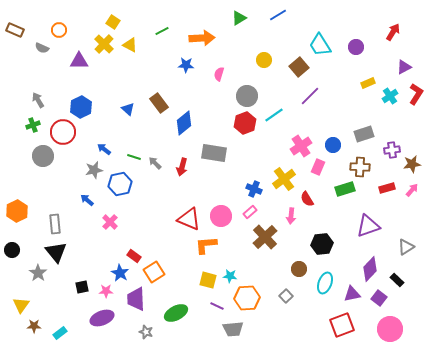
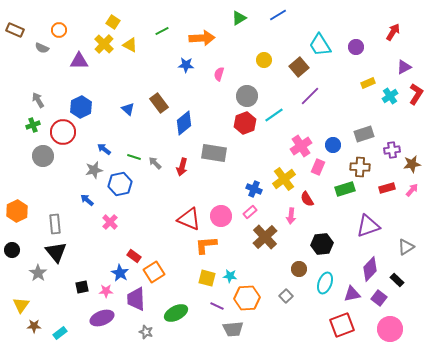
yellow square at (208, 280): moved 1 px left, 2 px up
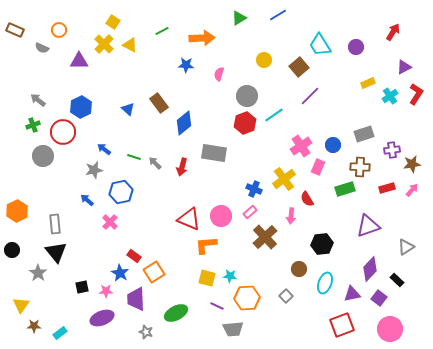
gray arrow at (38, 100): rotated 21 degrees counterclockwise
blue hexagon at (120, 184): moved 1 px right, 8 px down
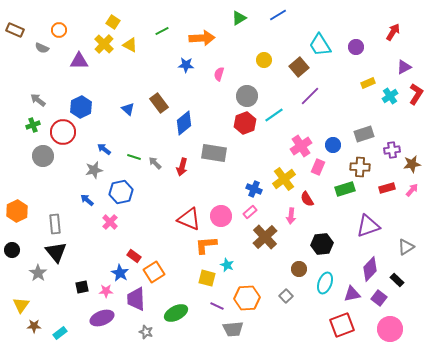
cyan star at (230, 276): moved 3 px left, 11 px up; rotated 16 degrees clockwise
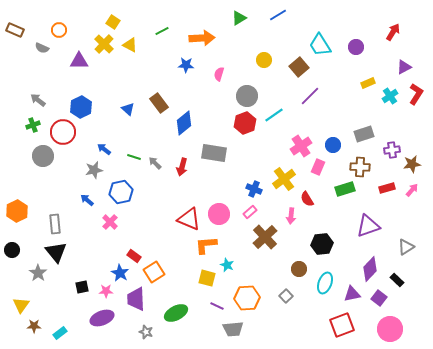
pink circle at (221, 216): moved 2 px left, 2 px up
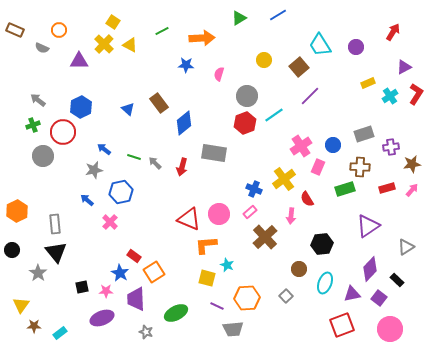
purple cross at (392, 150): moved 1 px left, 3 px up
purple triangle at (368, 226): rotated 15 degrees counterclockwise
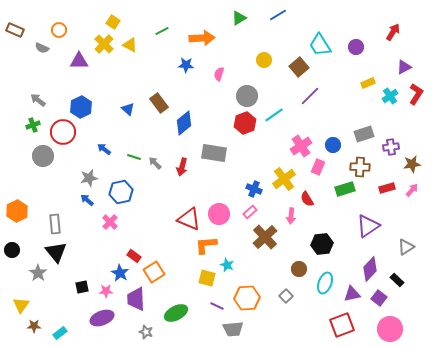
gray star at (94, 170): moved 5 px left, 8 px down
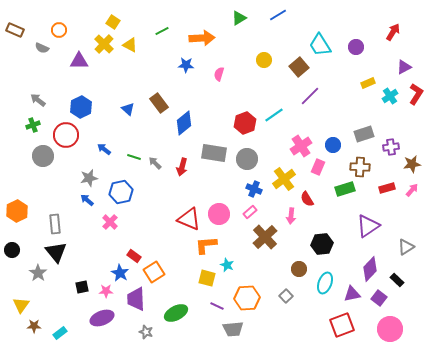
gray circle at (247, 96): moved 63 px down
red circle at (63, 132): moved 3 px right, 3 px down
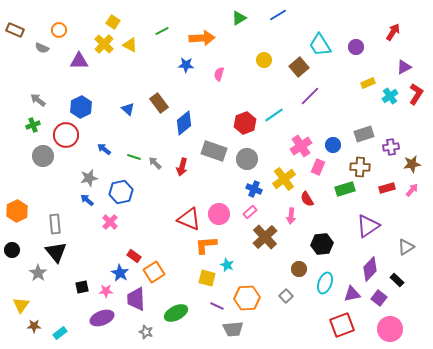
gray rectangle at (214, 153): moved 2 px up; rotated 10 degrees clockwise
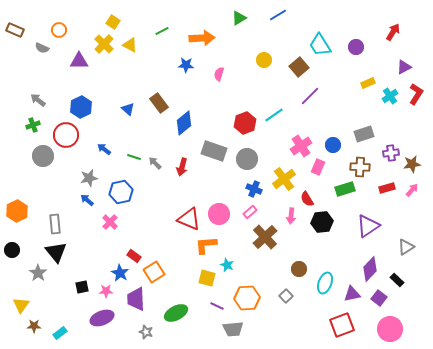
purple cross at (391, 147): moved 6 px down
black hexagon at (322, 244): moved 22 px up
